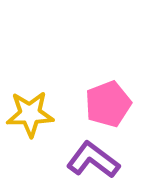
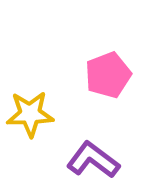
pink pentagon: moved 29 px up
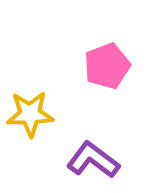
pink pentagon: moved 1 px left, 9 px up
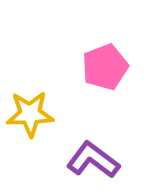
pink pentagon: moved 2 px left, 1 px down
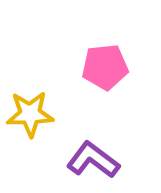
pink pentagon: rotated 15 degrees clockwise
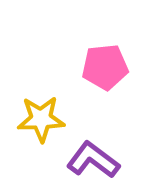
yellow star: moved 11 px right, 5 px down
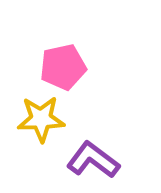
pink pentagon: moved 42 px left; rotated 6 degrees counterclockwise
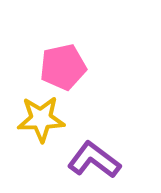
purple L-shape: moved 1 px right
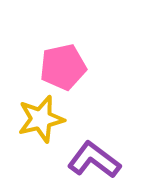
yellow star: rotated 12 degrees counterclockwise
